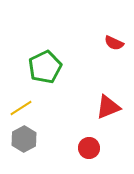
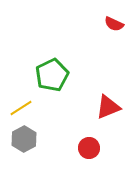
red semicircle: moved 19 px up
green pentagon: moved 7 px right, 8 px down
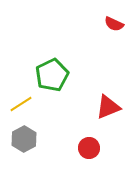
yellow line: moved 4 px up
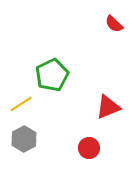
red semicircle: rotated 18 degrees clockwise
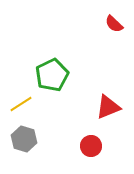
gray hexagon: rotated 15 degrees counterclockwise
red circle: moved 2 px right, 2 px up
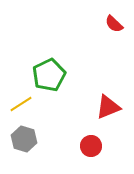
green pentagon: moved 3 px left
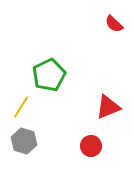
yellow line: moved 3 px down; rotated 25 degrees counterclockwise
gray hexagon: moved 2 px down
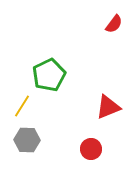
red semicircle: rotated 96 degrees counterclockwise
yellow line: moved 1 px right, 1 px up
gray hexagon: moved 3 px right, 1 px up; rotated 15 degrees counterclockwise
red circle: moved 3 px down
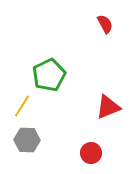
red semicircle: moved 9 px left; rotated 66 degrees counterclockwise
red circle: moved 4 px down
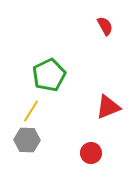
red semicircle: moved 2 px down
yellow line: moved 9 px right, 5 px down
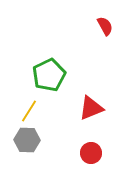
red triangle: moved 17 px left, 1 px down
yellow line: moved 2 px left
